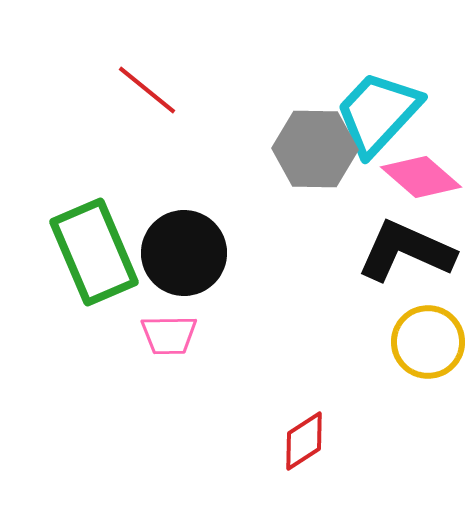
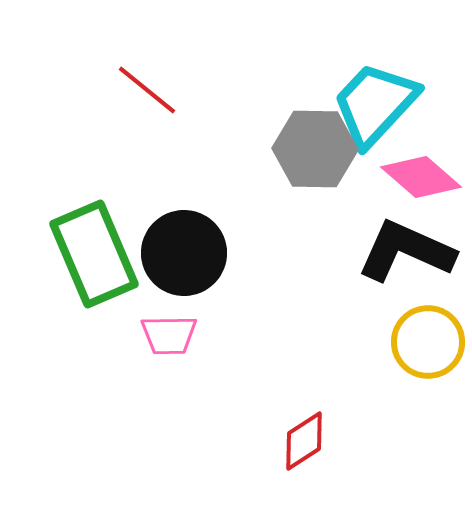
cyan trapezoid: moved 3 px left, 9 px up
green rectangle: moved 2 px down
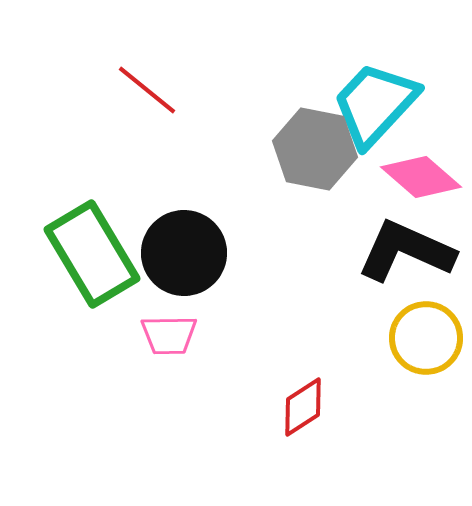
gray hexagon: rotated 10 degrees clockwise
green rectangle: moved 2 px left; rotated 8 degrees counterclockwise
yellow circle: moved 2 px left, 4 px up
red diamond: moved 1 px left, 34 px up
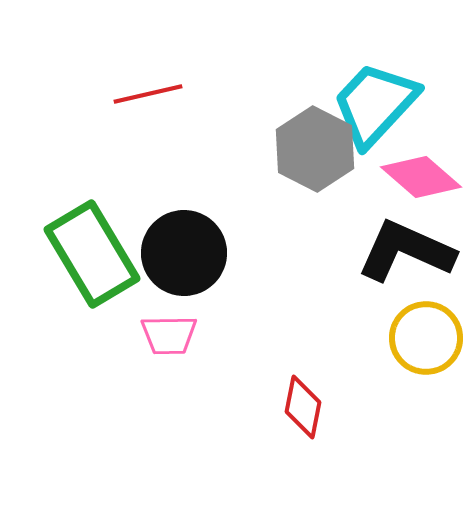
red line: moved 1 px right, 4 px down; rotated 52 degrees counterclockwise
gray hexagon: rotated 16 degrees clockwise
red diamond: rotated 46 degrees counterclockwise
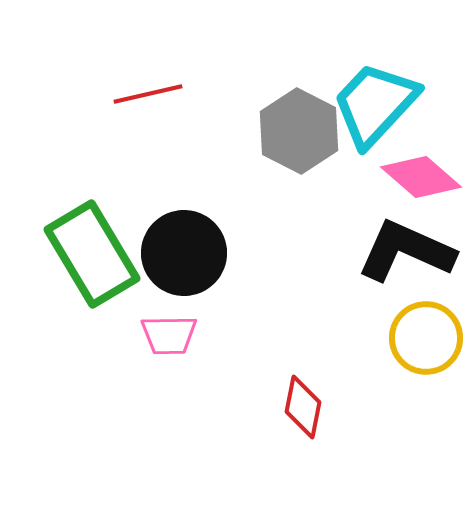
gray hexagon: moved 16 px left, 18 px up
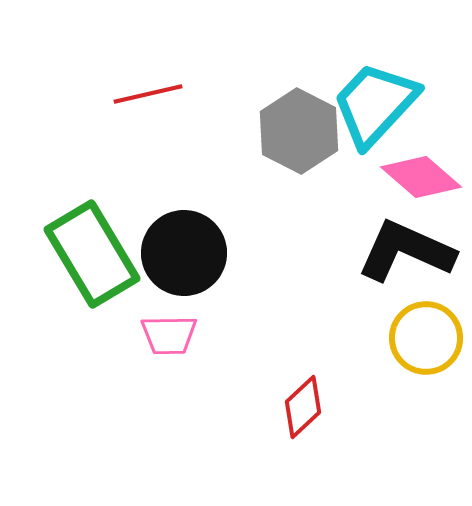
red diamond: rotated 36 degrees clockwise
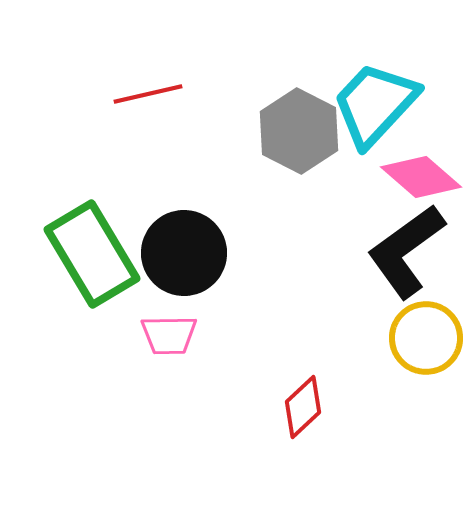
black L-shape: rotated 60 degrees counterclockwise
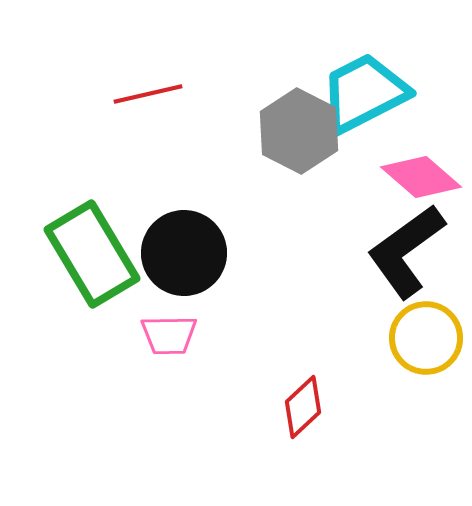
cyan trapezoid: moved 11 px left, 11 px up; rotated 20 degrees clockwise
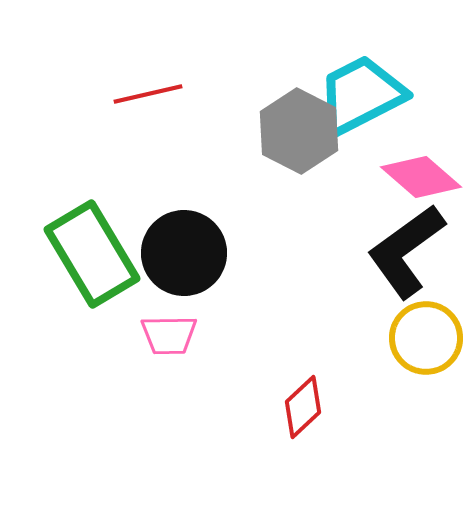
cyan trapezoid: moved 3 px left, 2 px down
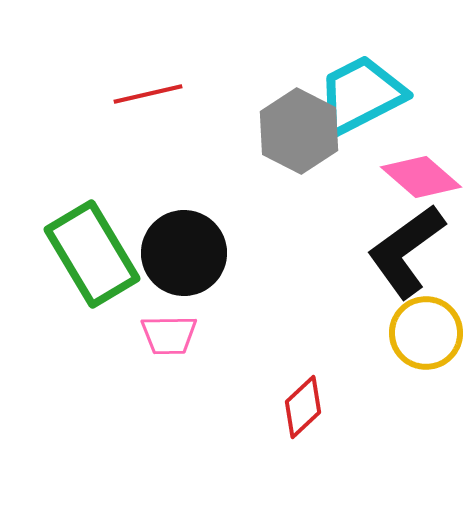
yellow circle: moved 5 px up
